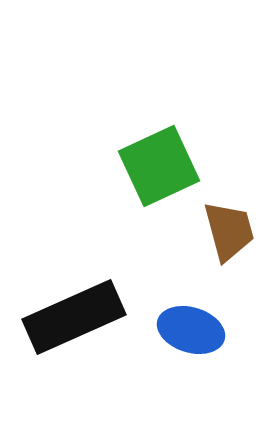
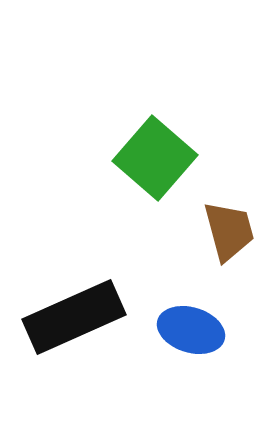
green square: moved 4 px left, 8 px up; rotated 24 degrees counterclockwise
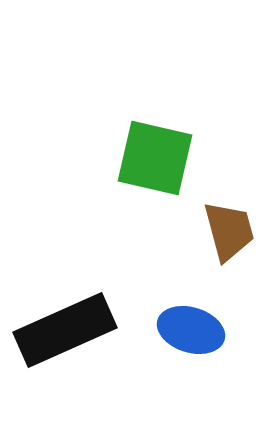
green square: rotated 28 degrees counterclockwise
black rectangle: moved 9 px left, 13 px down
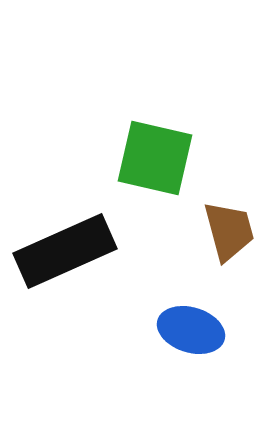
black rectangle: moved 79 px up
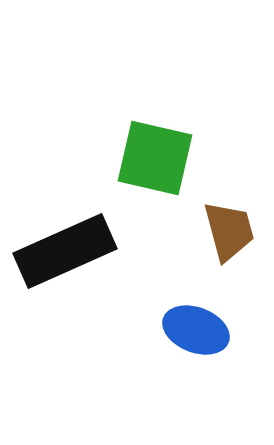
blue ellipse: moved 5 px right; rotated 4 degrees clockwise
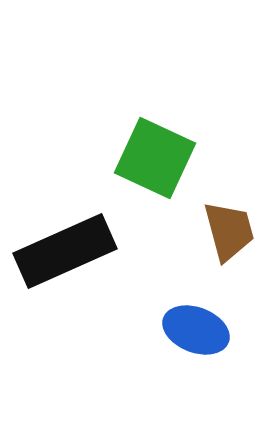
green square: rotated 12 degrees clockwise
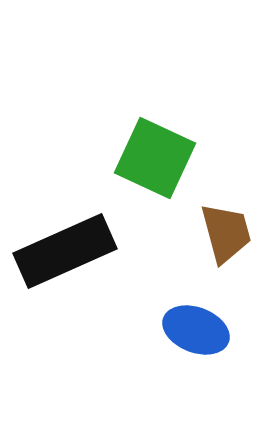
brown trapezoid: moved 3 px left, 2 px down
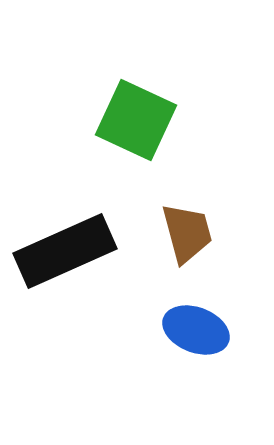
green square: moved 19 px left, 38 px up
brown trapezoid: moved 39 px left
